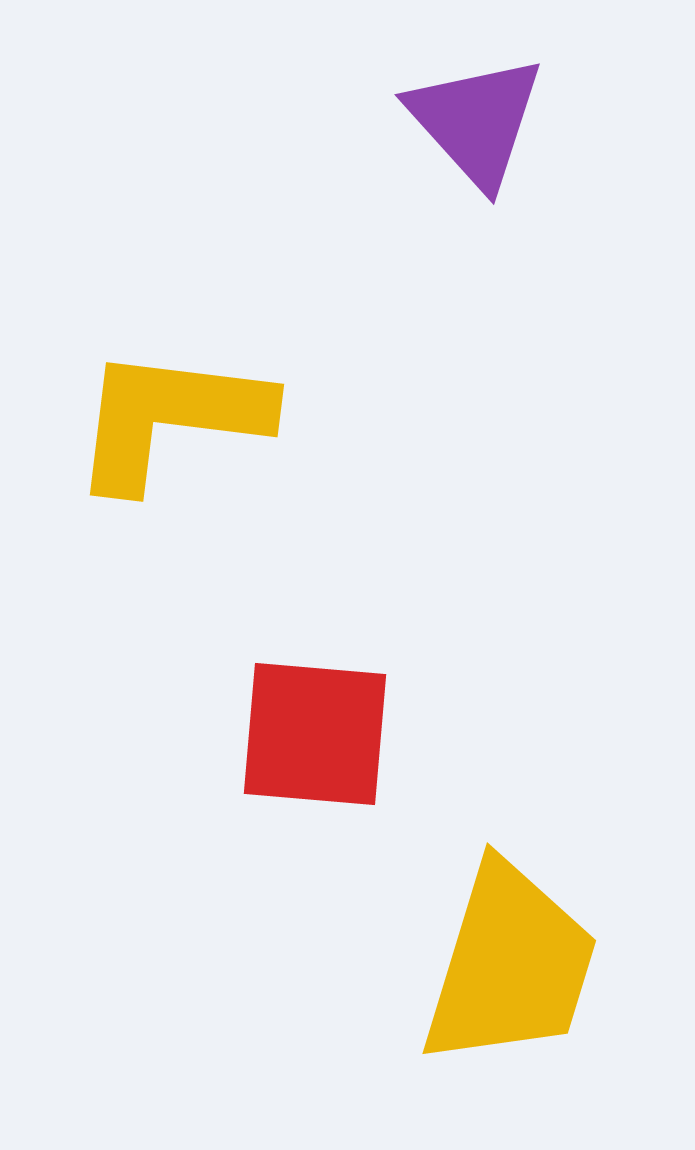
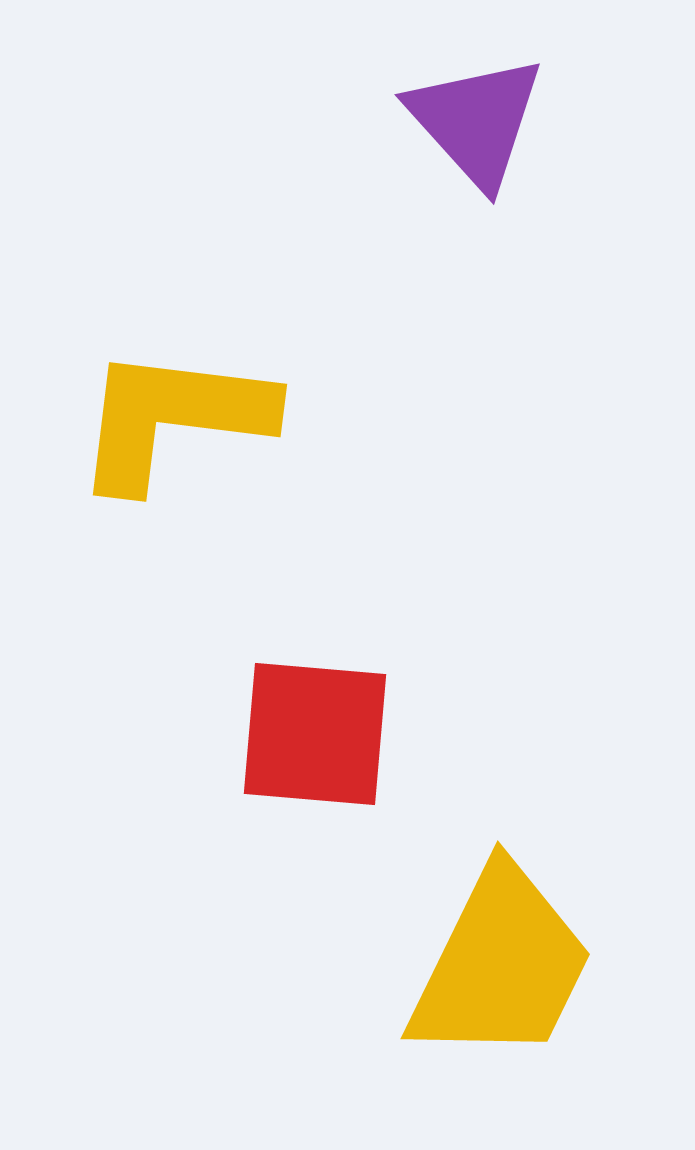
yellow L-shape: moved 3 px right
yellow trapezoid: moved 9 px left; rotated 9 degrees clockwise
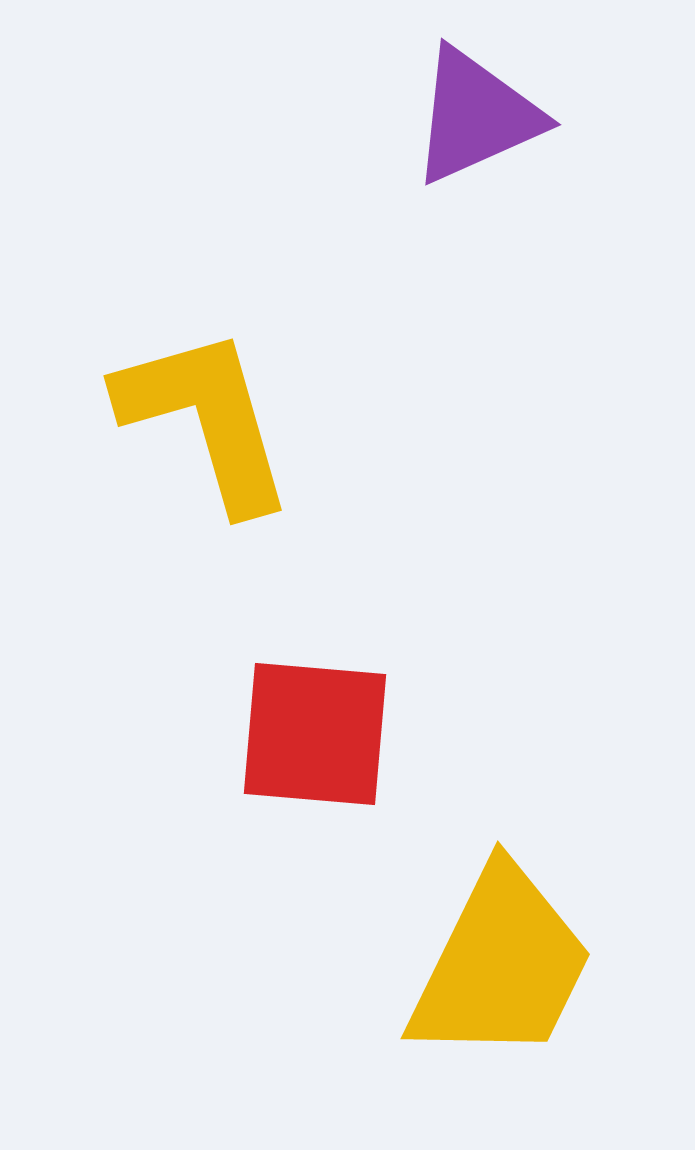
purple triangle: moved 5 px up; rotated 48 degrees clockwise
yellow L-shape: moved 33 px right, 1 px down; rotated 67 degrees clockwise
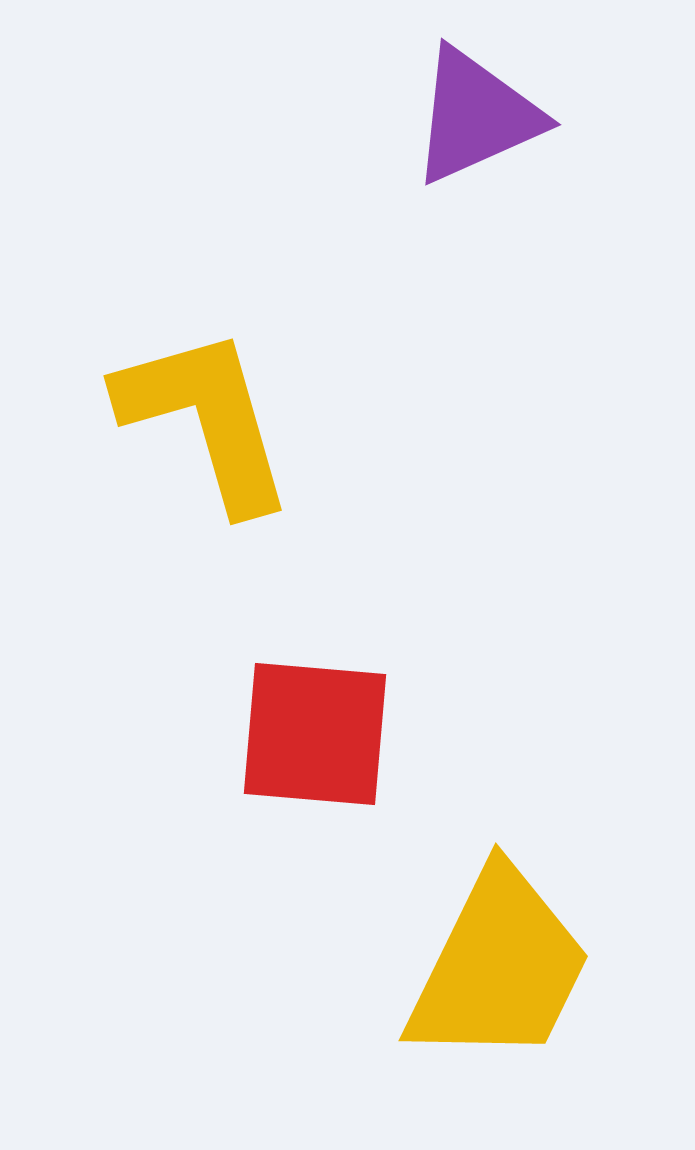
yellow trapezoid: moved 2 px left, 2 px down
